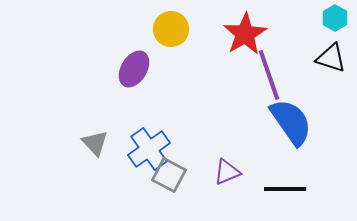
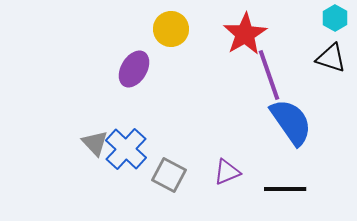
blue cross: moved 23 px left; rotated 12 degrees counterclockwise
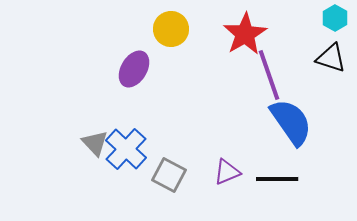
black line: moved 8 px left, 10 px up
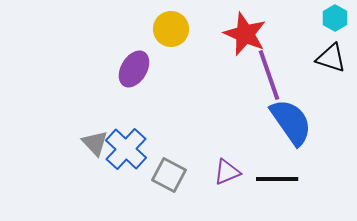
red star: rotated 18 degrees counterclockwise
